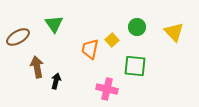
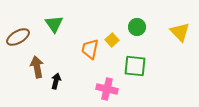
yellow triangle: moved 6 px right
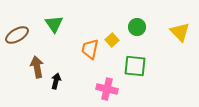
brown ellipse: moved 1 px left, 2 px up
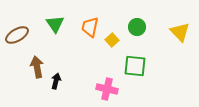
green triangle: moved 1 px right
orange trapezoid: moved 22 px up
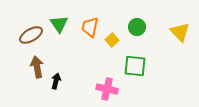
green triangle: moved 4 px right
brown ellipse: moved 14 px right
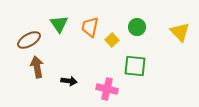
brown ellipse: moved 2 px left, 5 px down
black arrow: moved 13 px right; rotated 84 degrees clockwise
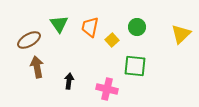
yellow triangle: moved 1 px right, 2 px down; rotated 30 degrees clockwise
black arrow: rotated 91 degrees counterclockwise
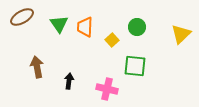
orange trapezoid: moved 5 px left; rotated 10 degrees counterclockwise
brown ellipse: moved 7 px left, 23 px up
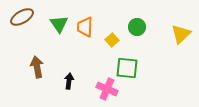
green square: moved 8 px left, 2 px down
pink cross: rotated 10 degrees clockwise
